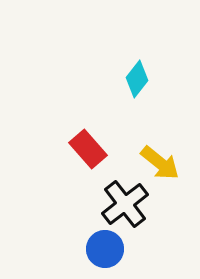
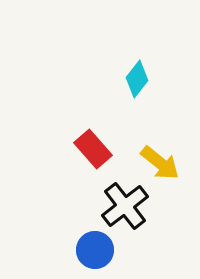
red rectangle: moved 5 px right
black cross: moved 2 px down
blue circle: moved 10 px left, 1 px down
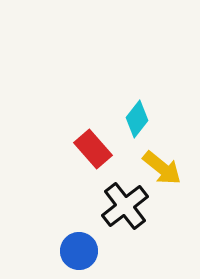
cyan diamond: moved 40 px down
yellow arrow: moved 2 px right, 5 px down
blue circle: moved 16 px left, 1 px down
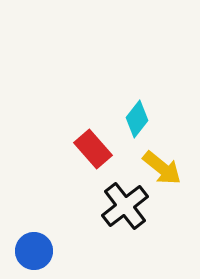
blue circle: moved 45 px left
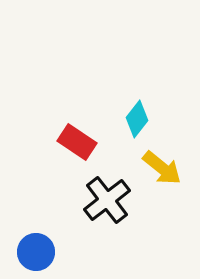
red rectangle: moved 16 px left, 7 px up; rotated 15 degrees counterclockwise
black cross: moved 18 px left, 6 px up
blue circle: moved 2 px right, 1 px down
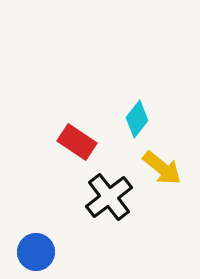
black cross: moved 2 px right, 3 px up
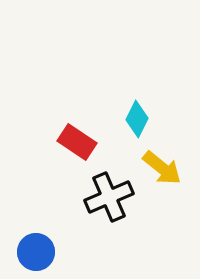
cyan diamond: rotated 12 degrees counterclockwise
black cross: rotated 15 degrees clockwise
